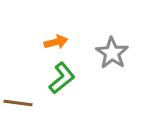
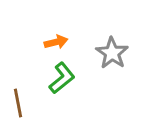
brown line: rotated 72 degrees clockwise
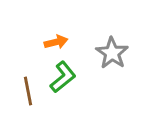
green L-shape: moved 1 px right, 1 px up
brown line: moved 10 px right, 12 px up
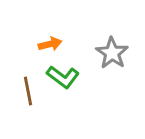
orange arrow: moved 6 px left, 2 px down
green L-shape: rotated 76 degrees clockwise
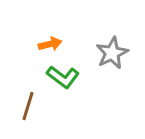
gray star: rotated 12 degrees clockwise
brown line: moved 15 px down; rotated 28 degrees clockwise
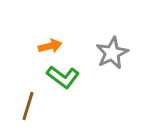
orange arrow: moved 2 px down
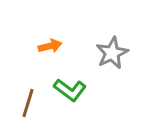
green L-shape: moved 7 px right, 13 px down
brown line: moved 3 px up
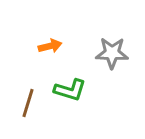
gray star: rotated 28 degrees clockwise
green L-shape: rotated 20 degrees counterclockwise
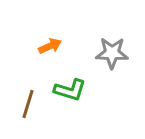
orange arrow: rotated 10 degrees counterclockwise
brown line: moved 1 px down
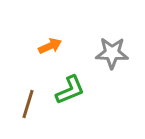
green L-shape: rotated 40 degrees counterclockwise
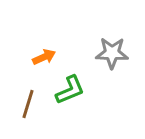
orange arrow: moved 6 px left, 11 px down
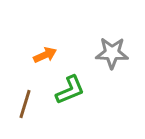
orange arrow: moved 1 px right, 2 px up
brown line: moved 3 px left
